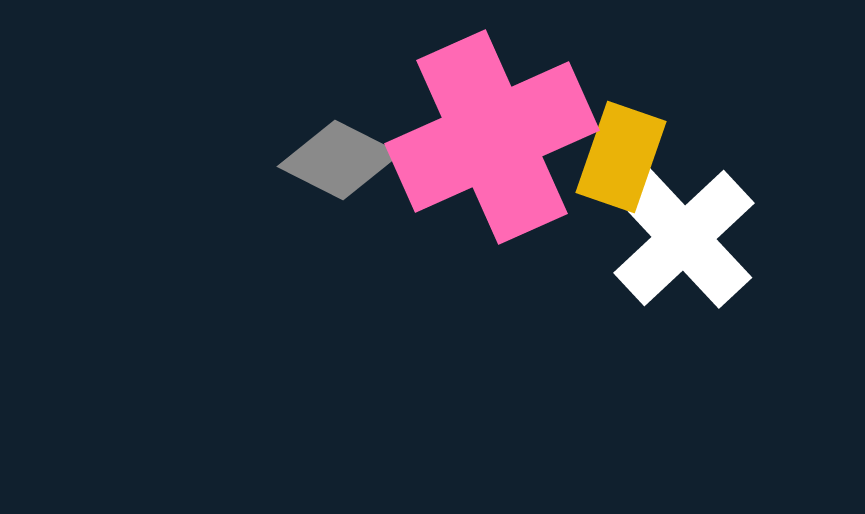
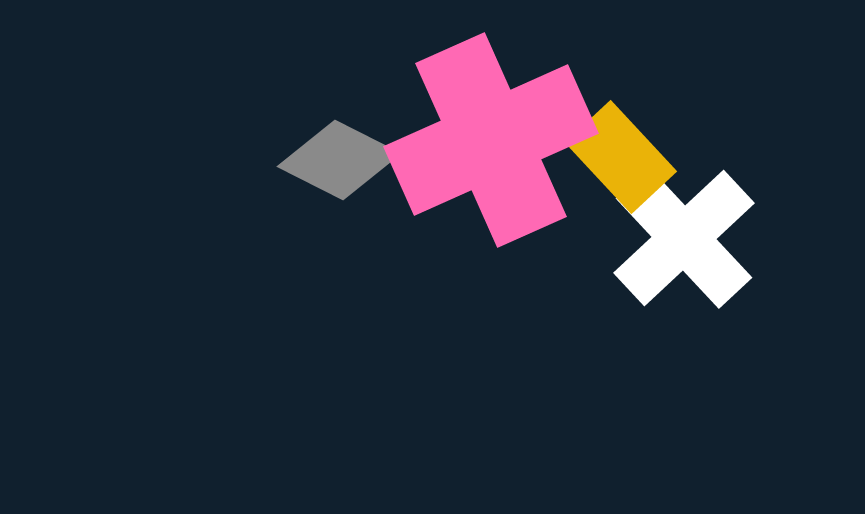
pink cross: moved 1 px left, 3 px down
yellow rectangle: rotated 62 degrees counterclockwise
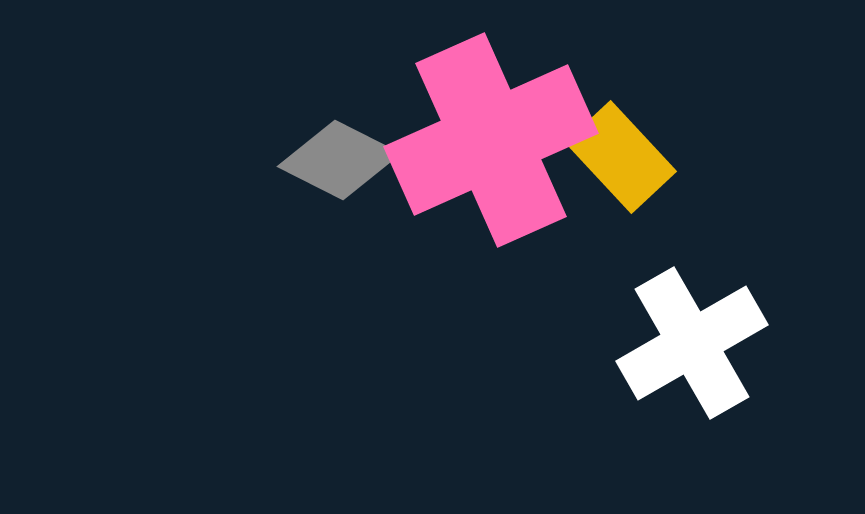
white cross: moved 8 px right, 105 px down; rotated 13 degrees clockwise
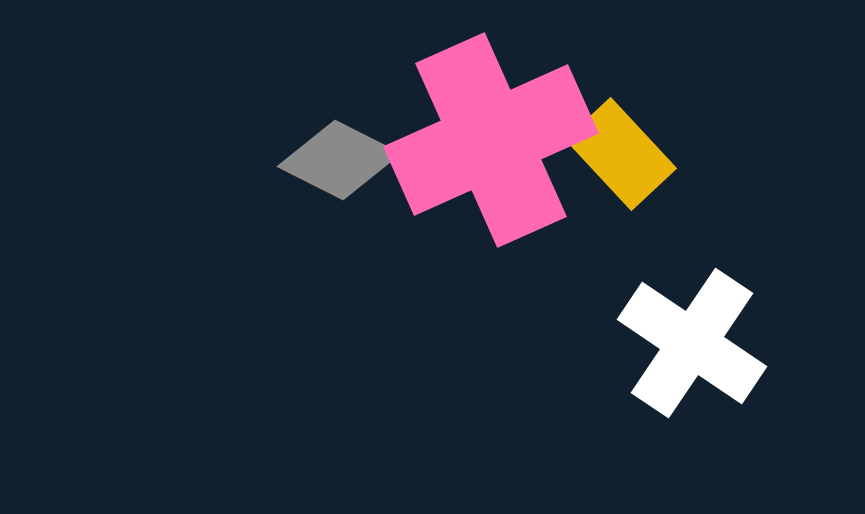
yellow rectangle: moved 3 px up
white cross: rotated 26 degrees counterclockwise
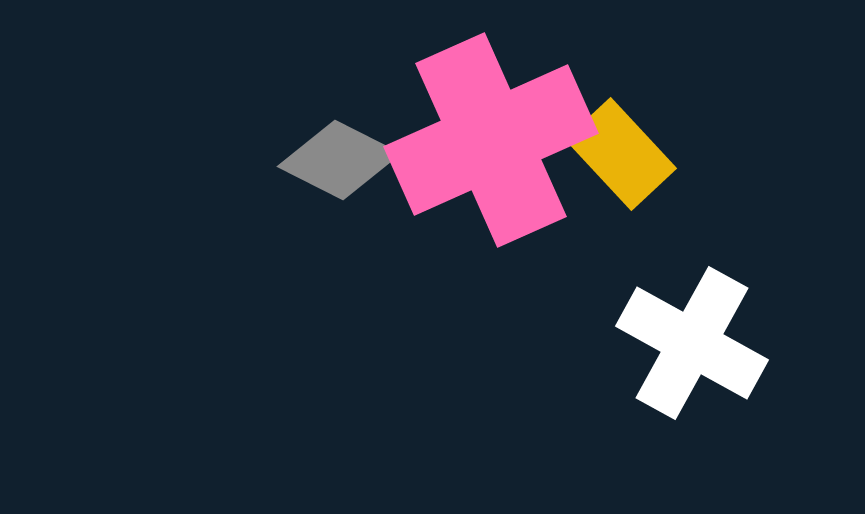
white cross: rotated 5 degrees counterclockwise
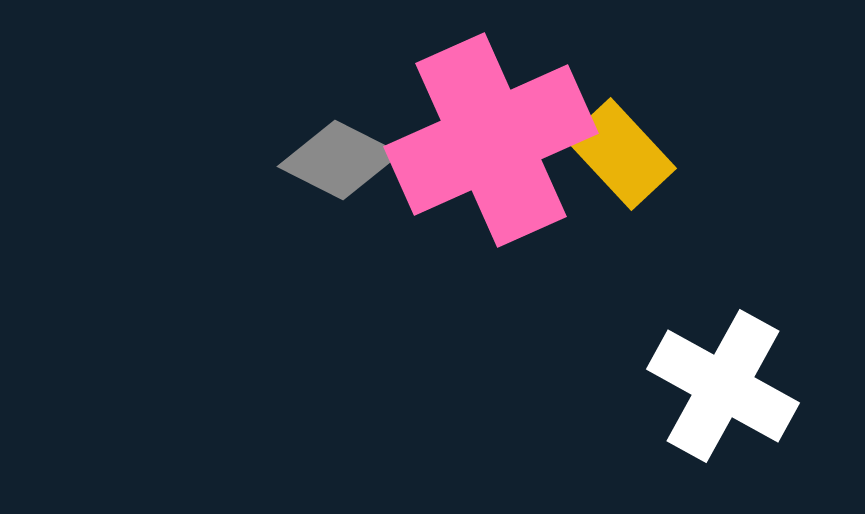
white cross: moved 31 px right, 43 px down
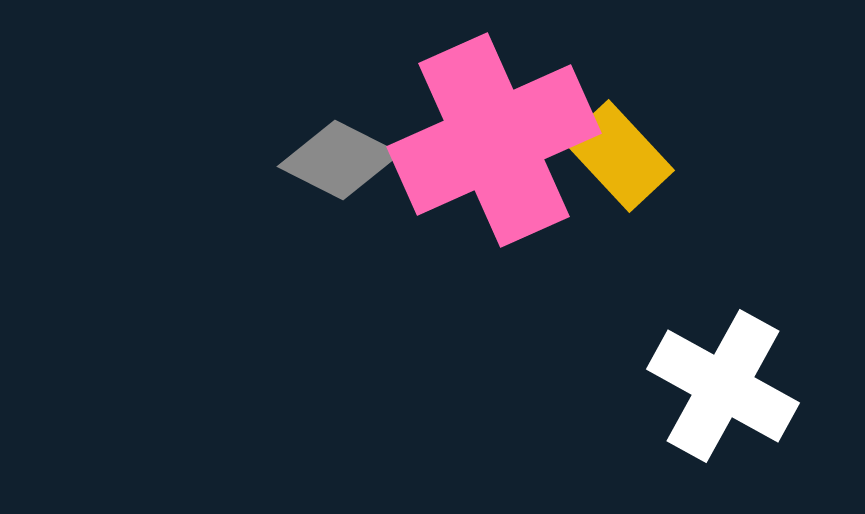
pink cross: moved 3 px right
yellow rectangle: moved 2 px left, 2 px down
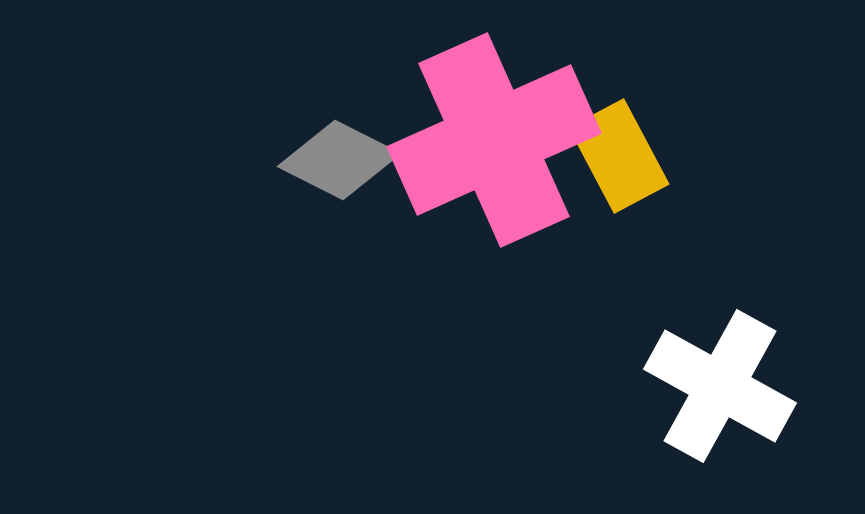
yellow rectangle: rotated 15 degrees clockwise
white cross: moved 3 px left
